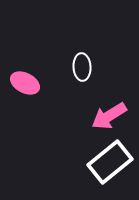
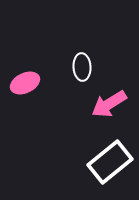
pink ellipse: rotated 52 degrees counterclockwise
pink arrow: moved 12 px up
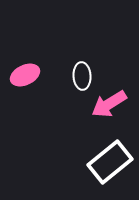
white ellipse: moved 9 px down
pink ellipse: moved 8 px up
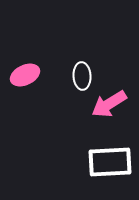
white rectangle: rotated 36 degrees clockwise
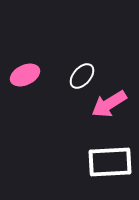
white ellipse: rotated 44 degrees clockwise
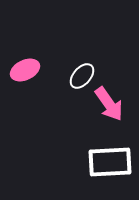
pink ellipse: moved 5 px up
pink arrow: rotated 93 degrees counterclockwise
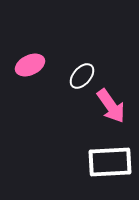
pink ellipse: moved 5 px right, 5 px up
pink arrow: moved 2 px right, 2 px down
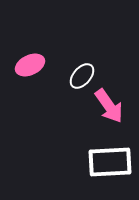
pink arrow: moved 2 px left
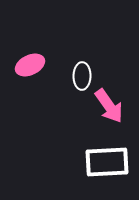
white ellipse: rotated 40 degrees counterclockwise
white rectangle: moved 3 px left
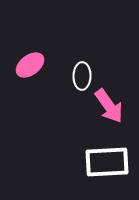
pink ellipse: rotated 12 degrees counterclockwise
